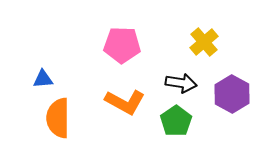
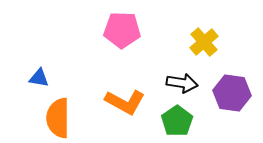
pink pentagon: moved 15 px up
blue triangle: moved 4 px left, 1 px up; rotated 15 degrees clockwise
black arrow: moved 1 px right
purple hexagon: moved 1 px up; rotated 21 degrees counterclockwise
green pentagon: moved 1 px right
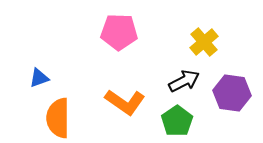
pink pentagon: moved 3 px left, 2 px down
blue triangle: rotated 30 degrees counterclockwise
black arrow: moved 2 px right, 2 px up; rotated 36 degrees counterclockwise
orange L-shape: rotated 6 degrees clockwise
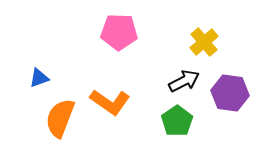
purple hexagon: moved 2 px left
orange L-shape: moved 15 px left
orange semicircle: moved 2 px right; rotated 21 degrees clockwise
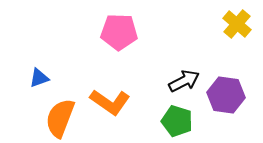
yellow cross: moved 33 px right, 18 px up; rotated 8 degrees counterclockwise
purple hexagon: moved 4 px left, 2 px down
green pentagon: rotated 20 degrees counterclockwise
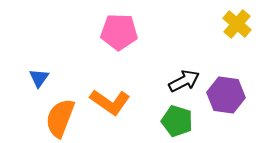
blue triangle: rotated 35 degrees counterclockwise
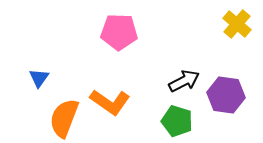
orange semicircle: moved 4 px right
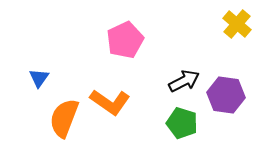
pink pentagon: moved 6 px right, 8 px down; rotated 27 degrees counterclockwise
green pentagon: moved 5 px right, 2 px down
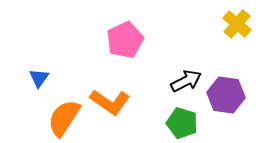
black arrow: moved 2 px right
orange semicircle: rotated 12 degrees clockwise
